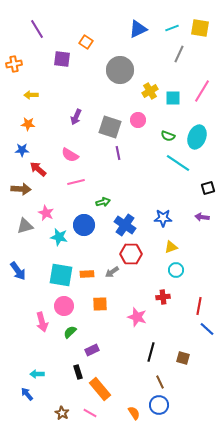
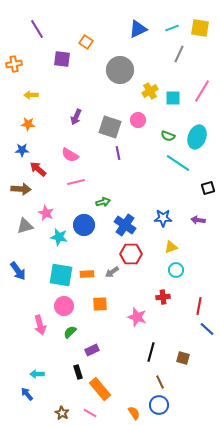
purple arrow at (202, 217): moved 4 px left, 3 px down
pink arrow at (42, 322): moved 2 px left, 3 px down
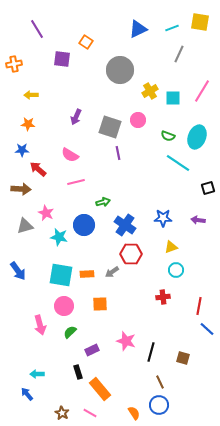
yellow square at (200, 28): moved 6 px up
pink star at (137, 317): moved 11 px left, 24 px down
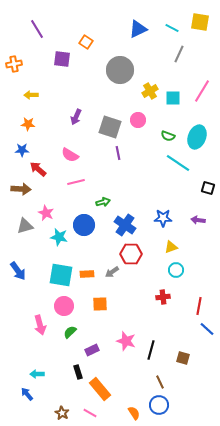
cyan line at (172, 28): rotated 48 degrees clockwise
black square at (208, 188): rotated 32 degrees clockwise
black line at (151, 352): moved 2 px up
